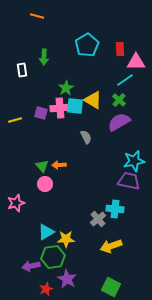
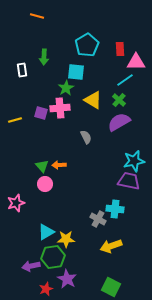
cyan square: moved 1 px right, 34 px up
gray cross: rotated 21 degrees counterclockwise
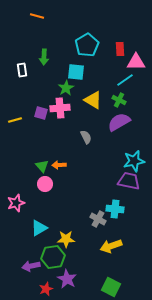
green cross: rotated 16 degrees counterclockwise
cyan triangle: moved 7 px left, 4 px up
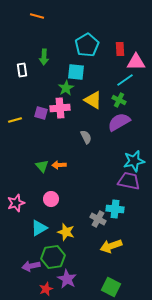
pink circle: moved 6 px right, 15 px down
yellow star: moved 7 px up; rotated 18 degrees clockwise
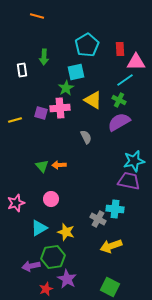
cyan square: rotated 18 degrees counterclockwise
green square: moved 1 px left
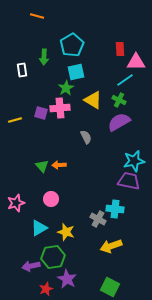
cyan pentagon: moved 15 px left
